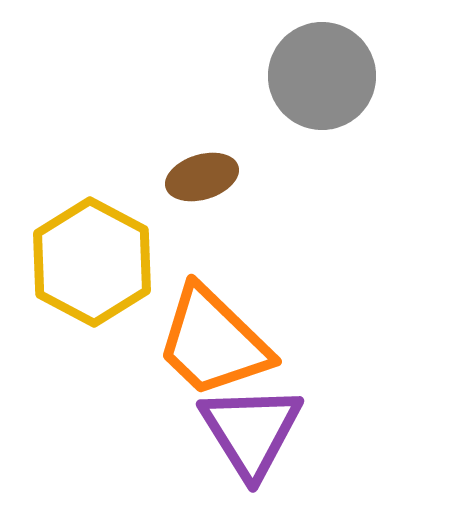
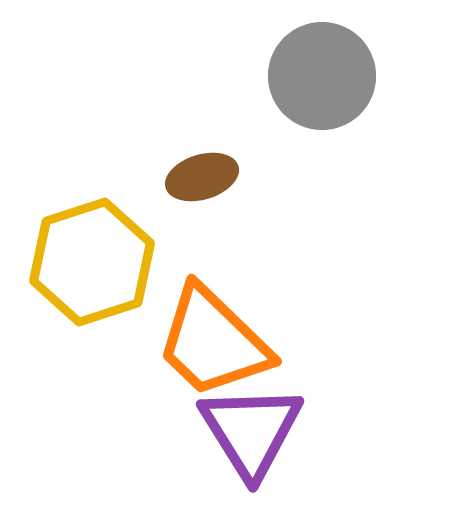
yellow hexagon: rotated 14 degrees clockwise
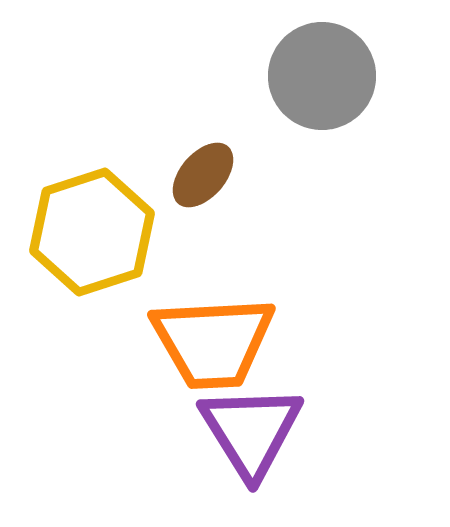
brown ellipse: moved 1 px right, 2 px up; rotated 32 degrees counterclockwise
yellow hexagon: moved 30 px up
orange trapezoid: rotated 47 degrees counterclockwise
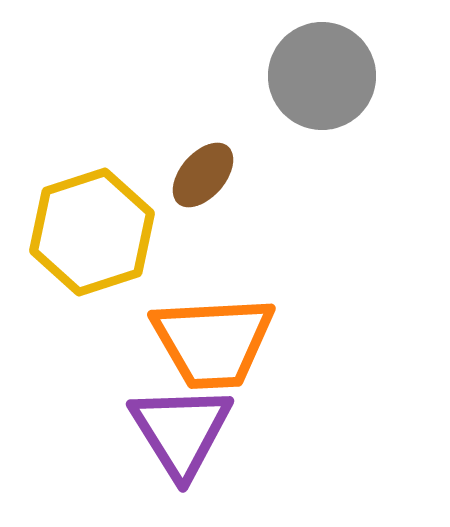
purple triangle: moved 70 px left
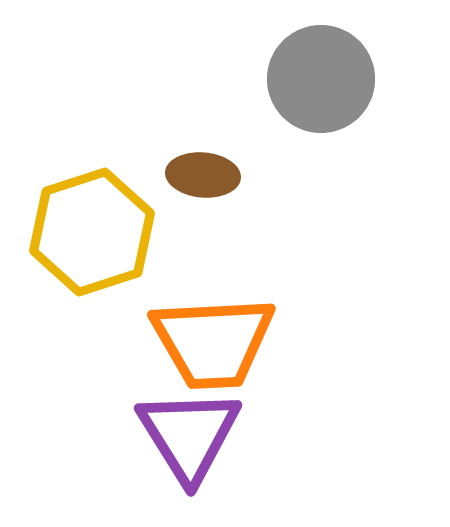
gray circle: moved 1 px left, 3 px down
brown ellipse: rotated 54 degrees clockwise
purple triangle: moved 8 px right, 4 px down
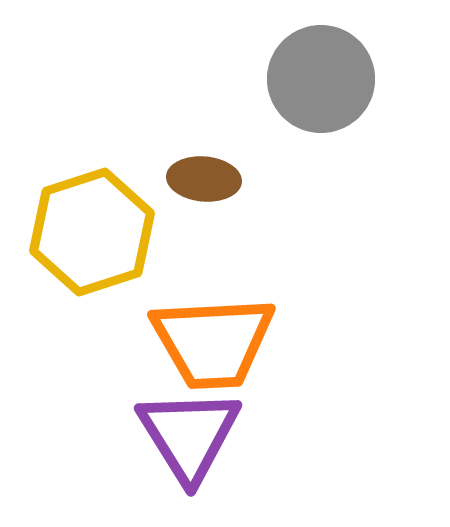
brown ellipse: moved 1 px right, 4 px down
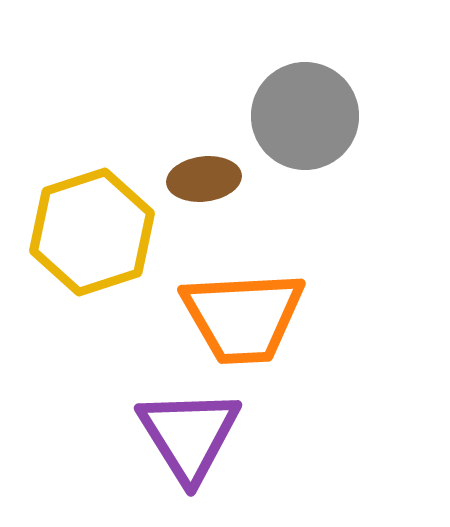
gray circle: moved 16 px left, 37 px down
brown ellipse: rotated 12 degrees counterclockwise
orange trapezoid: moved 30 px right, 25 px up
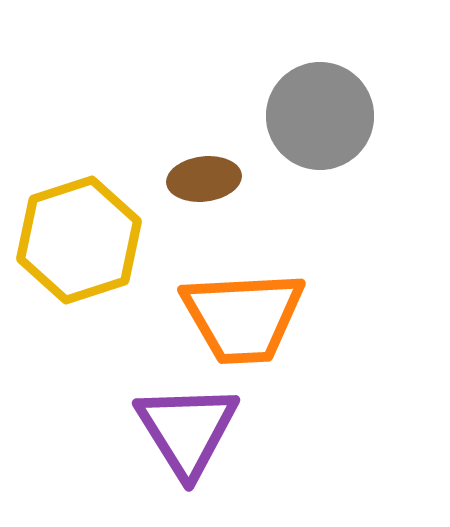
gray circle: moved 15 px right
yellow hexagon: moved 13 px left, 8 px down
purple triangle: moved 2 px left, 5 px up
